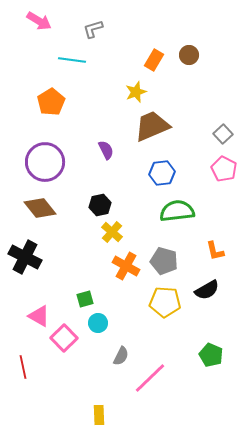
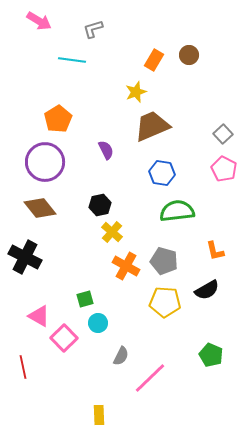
orange pentagon: moved 7 px right, 17 px down
blue hexagon: rotated 15 degrees clockwise
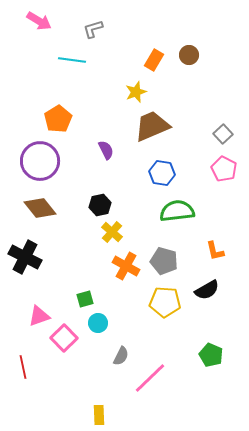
purple circle: moved 5 px left, 1 px up
pink triangle: rotated 50 degrees counterclockwise
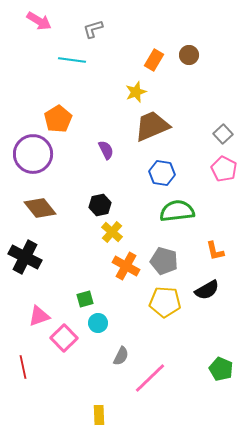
purple circle: moved 7 px left, 7 px up
green pentagon: moved 10 px right, 14 px down
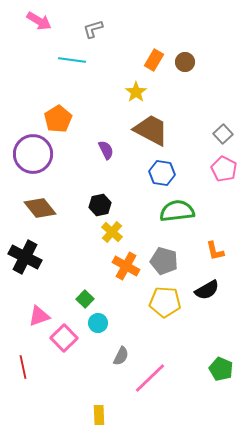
brown circle: moved 4 px left, 7 px down
yellow star: rotated 15 degrees counterclockwise
brown trapezoid: moved 1 px left, 4 px down; rotated 51 degrees clockwise
green square: rotated 30 degrees counterclockwise
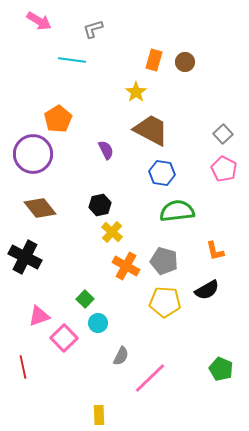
orange rectangle: rotated 15 degrees counterclockwise
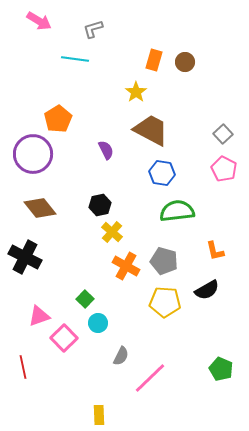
cyan line: moved 3 px right, 1 px up
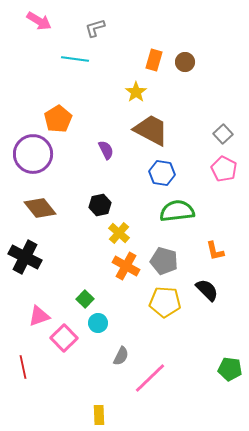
gray L-shape: moved 2 px right, 1 px up
yellow cross: moved 7 px right, 1 px down
black semicircle: rotated 105 degrees counterclockwise
green pentagon: moved 9 px right; rotated 15 degrees counterclockwise
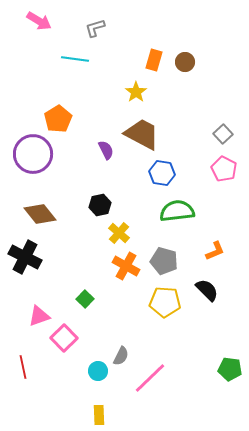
brown trapezoid: moved 9 px left, 4 px down
brown diamond: moved 6 px down
orange L-shape: rotated 100 degrees counterclockwise
cyan circle: moved 48 px down
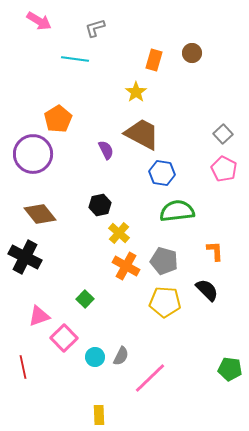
brown circle: moved 7 px right, 9 px up
orange L-shape: rotated 70 degrees counterclockwise
cyan circle: moved 3 px left, 14 px up
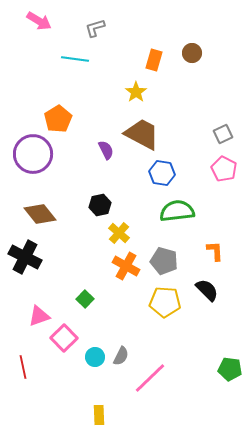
gray square: rotated 18 degrees clockwise
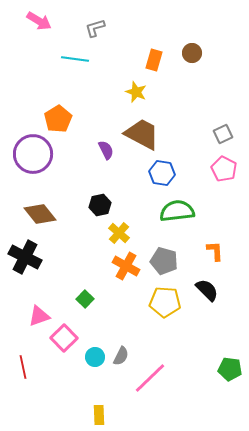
yellow star: rotated 15 degrees counterclockwise
